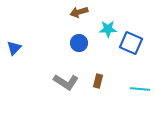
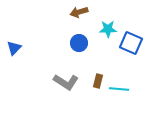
cyan line: moved 21 px left
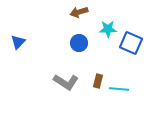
blue triangle: moved 4 px right, 6 px up
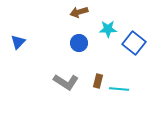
blue square: moved 3 px right; rotated 15 degrees clockwise
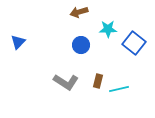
blue circle: moved 2 px right, 2 px down
cyan line: rotated 18 degrees counterclockwise
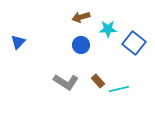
brown arrow: moved 2 px right, 5 px down
brown rectangle: rotated 56 degrees counterclockwise
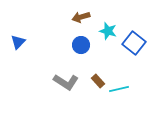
cyan star: moved 2 px down; rotated 18 degrees clockwise
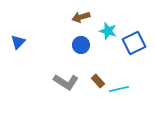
blue square: rotated 25 degrees clockwise
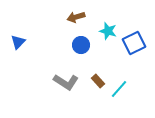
brown arrow: moved 5 px left
cyan line: rotated 36 degrees counterclockwise
